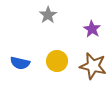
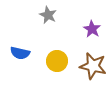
gray star: rotated 12 degrees counterclockwise
blue semicircle: moved 10 px up
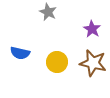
gray star: moved 3 px up
yellow circle: moved 1 px down
brown star: moved 3 px up
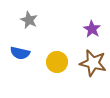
gray star: moved 19 px left, 8 px down
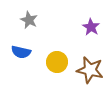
purple star: moved 1 px left, 2 px up
blue semicircle: moved 1 px right, 1 px up
brown star: moved 3 px left, 7 px down
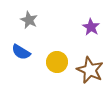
blue semicircle: rotated 18 degrees clockwise
brown star: rotated 12 degrees clockwise
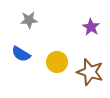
gray star: rotated 30 degrees counterclockwise
blue semicircle: moved 2 px down
brown star: moved 2 px down; rotated 8 degrees counterclockwise
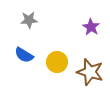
blue semicircle: moved 3 px right, 1 px down
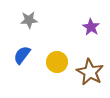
blue semicircle: moved 2 px left; rotated 96 degrees clockwise
brown star: rotated 12 degrees clockwise
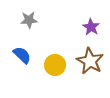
blue semicircle: rotated 96 degrees clockwise
yellow circle: moved 2 px left, 3 px down
brown star: moved 11 px up
